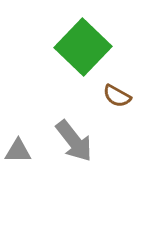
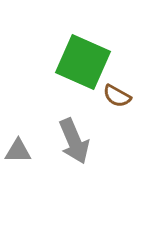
green square: moved 15 px down; rotated 20 degrees counterclockwise
gray arrow: rotated 15 degrees clockwise
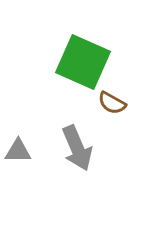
brown semicircle: moved 5 px left, 7 px down
gray arrow: moved 3 px right, 7 px down
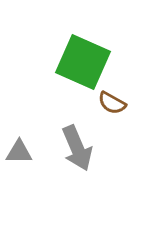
gray triangle: moved 1 px right, 1 px down
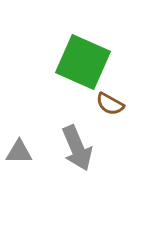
brown semicircle: moved 2 px left, 1 px down
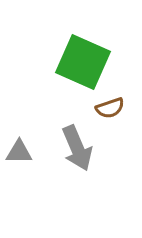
brown semicircle: moved 4 px down; rotated 48 degrees counterclockwise
